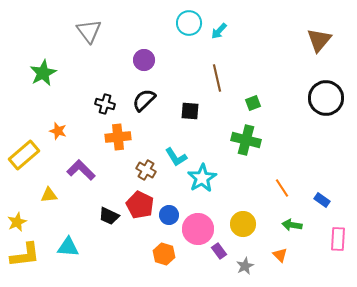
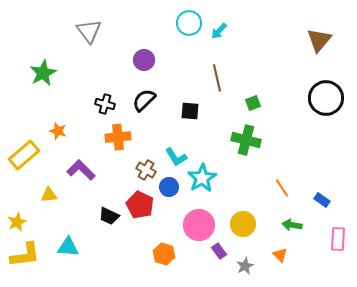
blue circle: moved 28 px up
pink circle: moved 1 px right, 4 px up
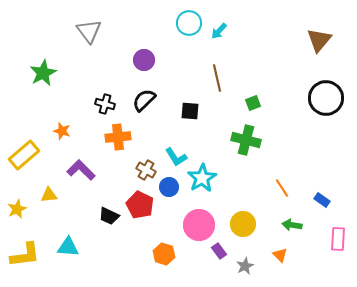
orange star: moved 4 px right
yellow star: moved 13 px up
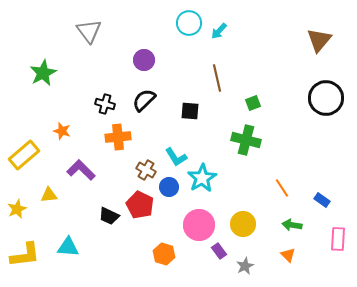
orange triangle: moved 8 px right
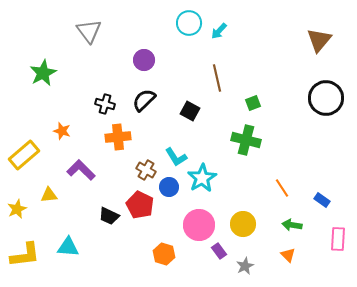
black square: rotated 24 degrees clockwise
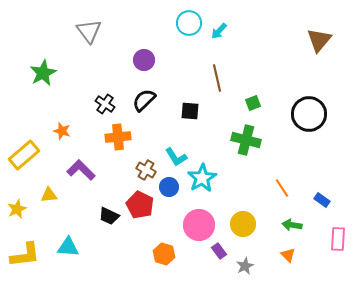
black circle: moved 17 px left, 16 px down
black cross: rotated 18 degrees clockwise
black square: rotated 24 degrees counterclockwise
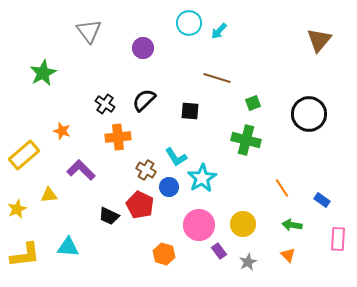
purple circle: moved 1 px left, 12 px up
brown line: rotated 60 degrees counterclockwise
gray star: moved 3 px right, 4 px up
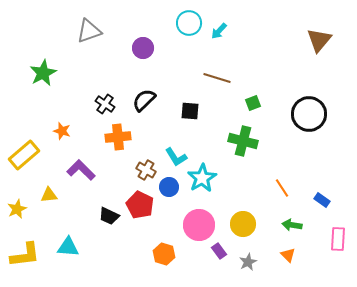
gray triangle: rotated 48 degrees clockwise
green cross: moved 3 px left, 1 px down
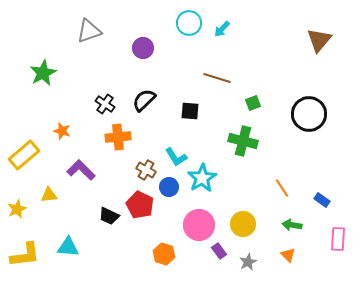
cyan arrow: moved 3 px right, 2 px up
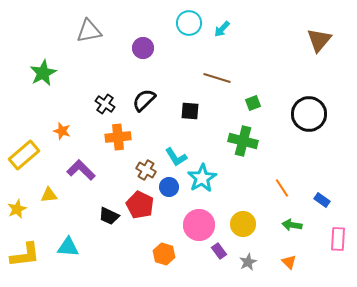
gray triangle: rotated 8 degrees clockwise
orange triangle: moved 1 px right, 7 px down
